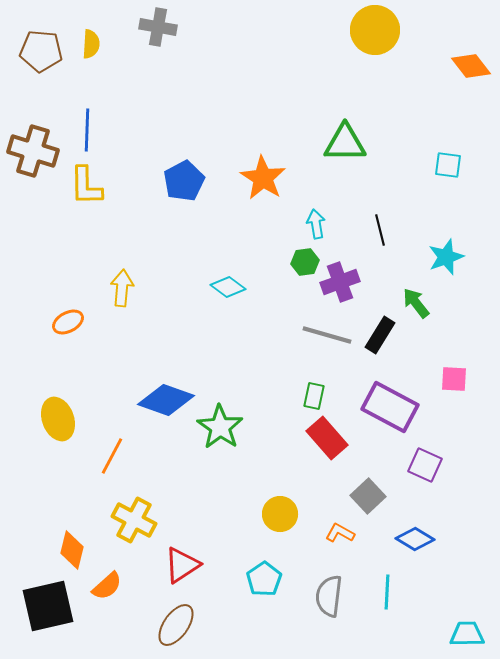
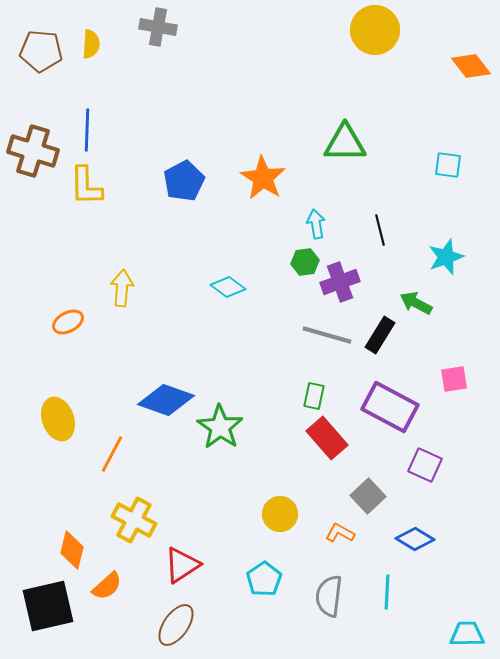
green arrow at (416, 303): rotated 24 degrees counterclockwise
pink square at (454, 379): rotated 12 degrees counterclockwise
orange line at (112, 456): moved 2 px up
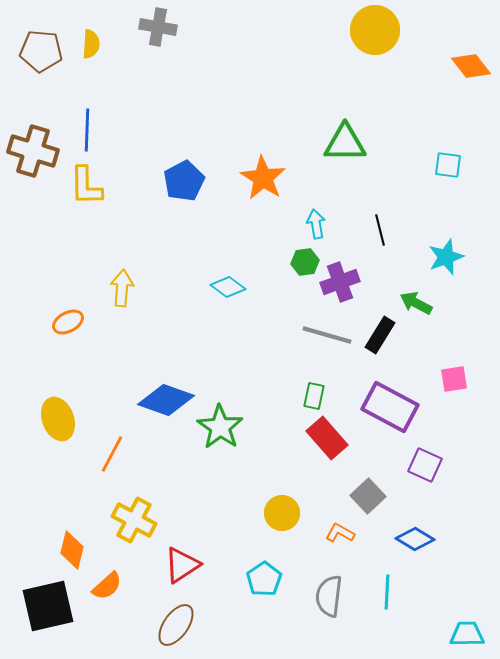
yellow circle at (280, 514): moved 2 px right, 1 px up
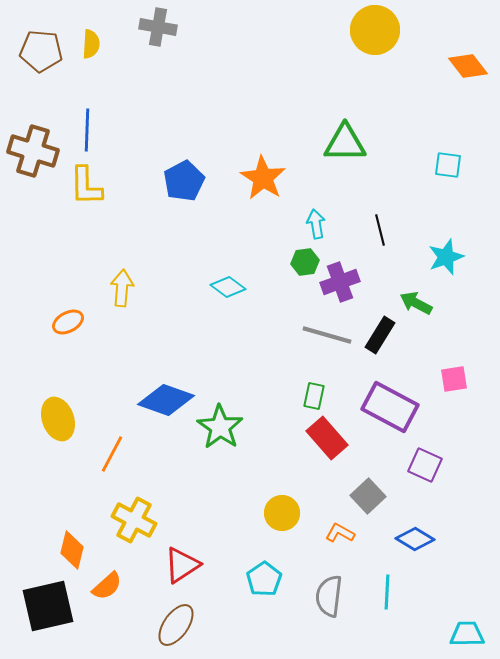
orange diamond at (471, 66): moved 3 px left
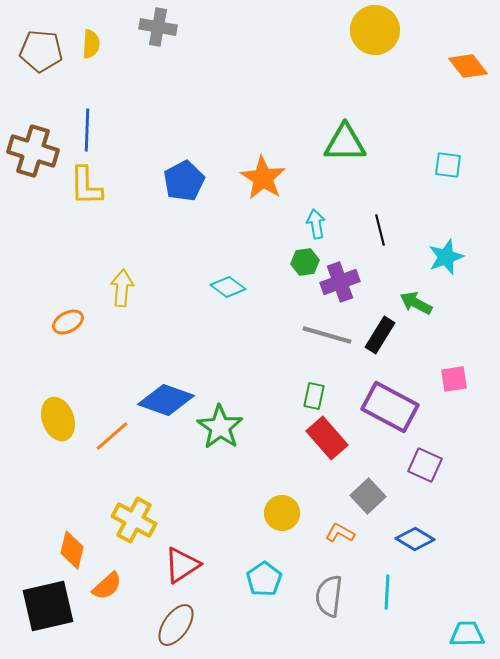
orange line at (112, 454): moved 18 px up; rotated 21 degrees clockwise
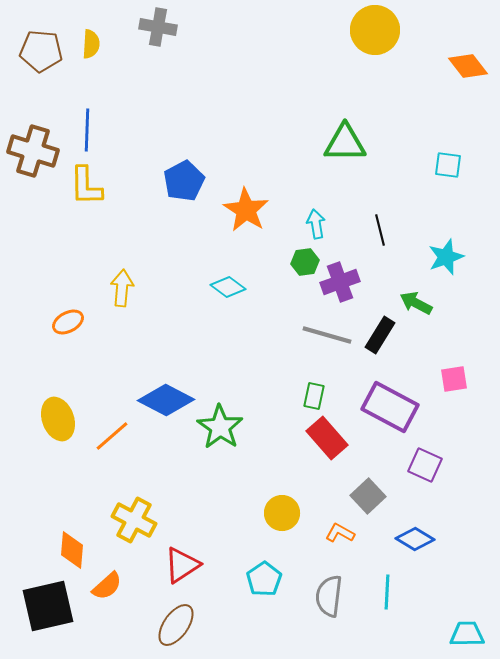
orange star at (263, 178): moved 17 px left, 32 px down
blue diamond at (166, 400): rotated 8 degrees clockwise
orange diamond at (72, 550): rotated 9 degrees counterclockwise
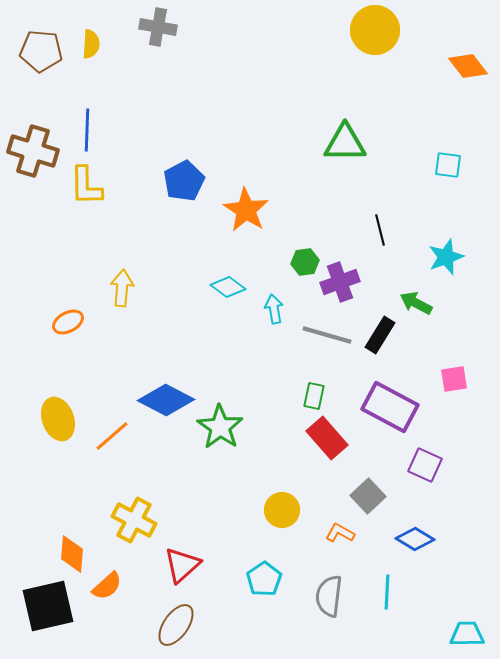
cyan arrow at (316, 224): moved 42 px left, 85 px down
yellow circle at (282, 513): moved 3 px up
orange diamond at (72, 550): moved 4 px down
red triangle at (182, 565): rotated 9 degrees counterclockwise
